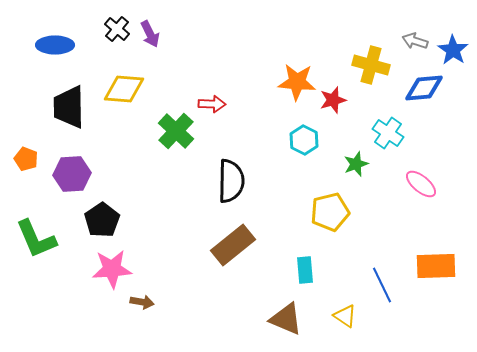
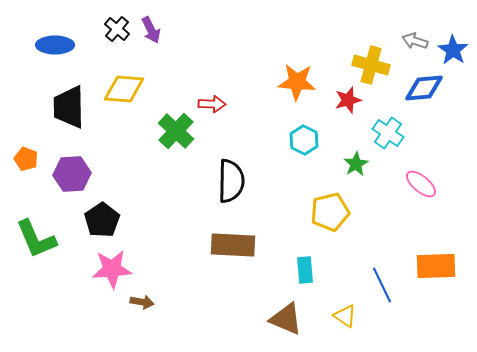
purple arrow: moved 1 px right, 4 px up
red star: moved 15 px right
green star: rotated 10 degrees counterclockwise
brown rectangle: rotated 42 degrees clockwise
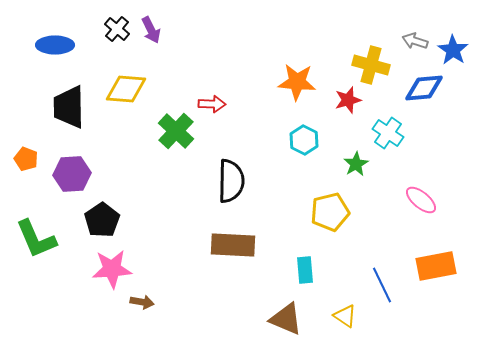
yellow diamond: moved 2 px right
pink ellipse: moved 16 px down
orange rectangle: rotated 9 degrees counterclockwise
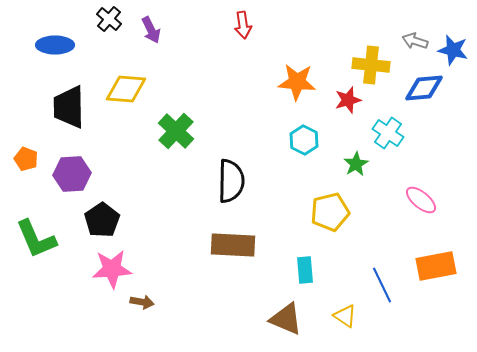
black cross: moved 8 px left, 10 px up
blue star: rotated 20 degrees counterclockwise
yellow cross: rotated 9 degrees counterclockwise
red arrow: moved 31 px right, 79 px up; rotated 80 degrees clockwise
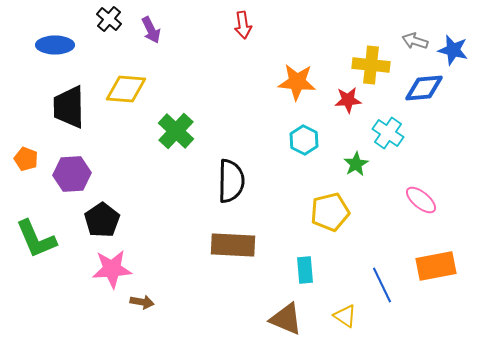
red star: rotated 12 degrees clockwise
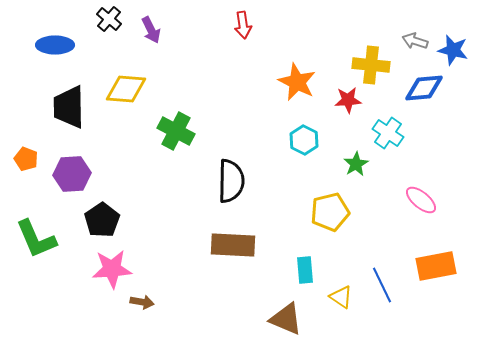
orange star: rotated 21 degrees clockwise
green cross: rotated 15 degrees counterclockwise
yellow triangle: moved 4 px left, 19 px up
